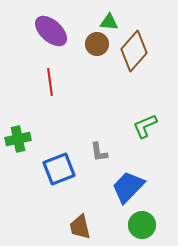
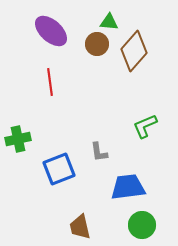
blue trapezoid: rotated 39 degrees clockwise
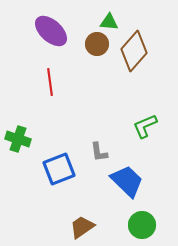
green cross: rotated 30 degrees clockwise
blue trapezoid: moved 1 px left, 6 px up; rotated 51 degrees clockwise
brown trapezoid: moved 2 px right; rotated 68 degrees clockwise
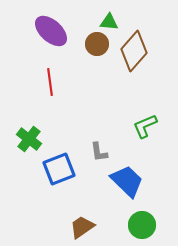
green cross: moved 11 px right; rotated 20 degrees clockwise
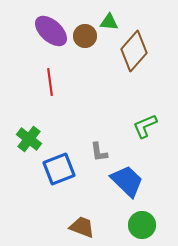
brown circle: moved 12 px left, 8 px up
brown trapezoid: rotated 56 degrees clockwise
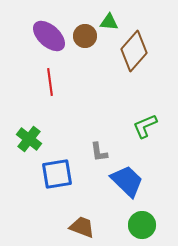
purple ellipse: moved 2 px left, 5 px down
blue square: moved 2 px left, 5 px down; rotated 12 degrees clockwise
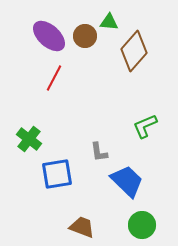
red line: moved 4 px right, 4 px up; rotated 36 degrees clockwise
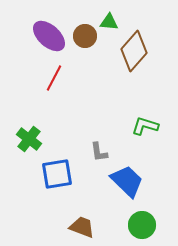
green L-shape: rotated 40 degrees clockwise
